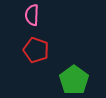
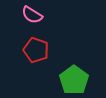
pink semicircle: rotated 60 degrees counterclockwise
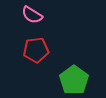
red pentagon: rotated 25 degrees counterclockwise
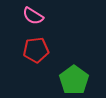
pink semicircle: moved 1 px right, 1 px down
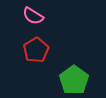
red pentagon: rotated 25 degrees counterclockwise
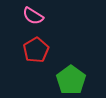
green pentagon: moved 3 px left
